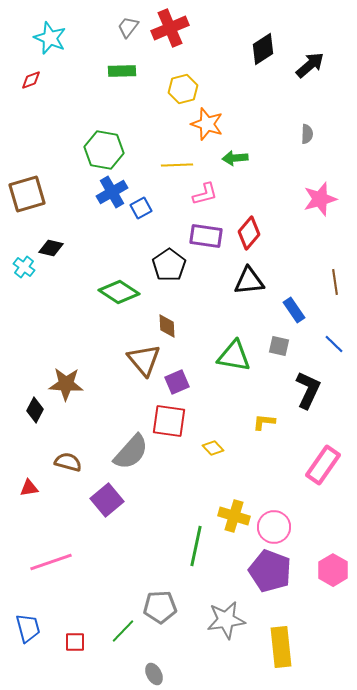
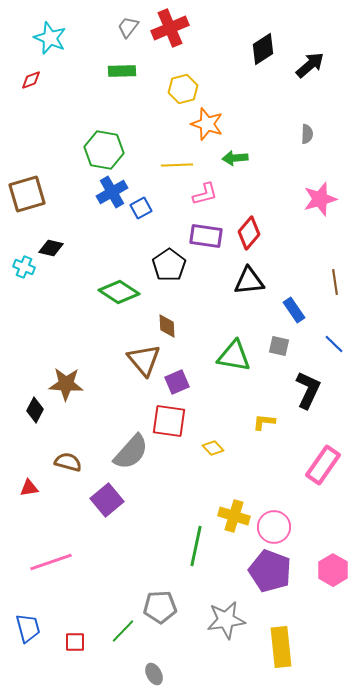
cyan cross at (24, 267): rotated 15 degrees counterclockwise
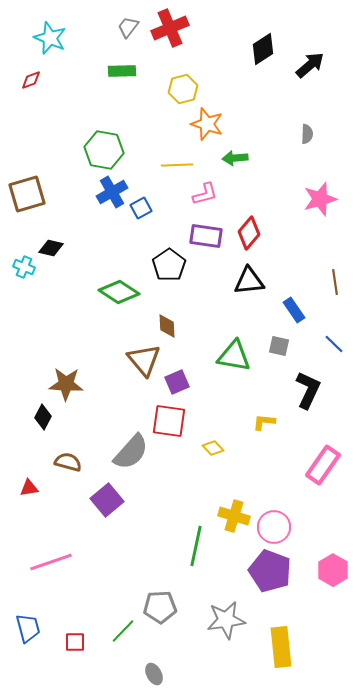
black diamond at (35, 410): moved 8 px right, 7 px down
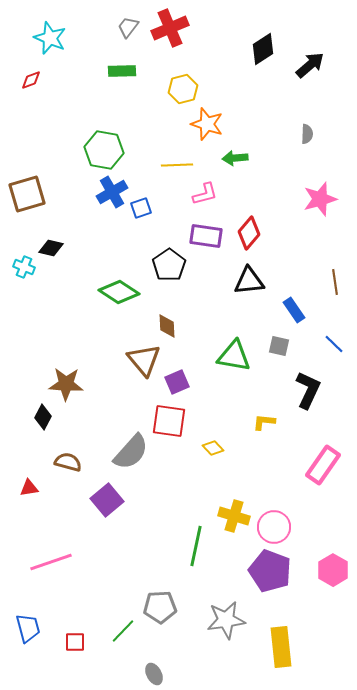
blue square at (141, 208): rotated 10 degrees clockwise
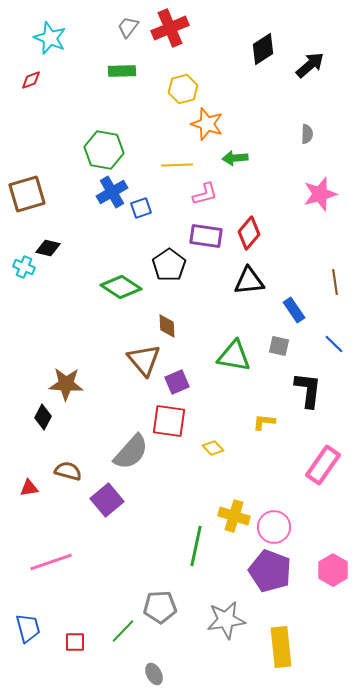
pink star at (320, 199): moved 5 px up
black diamond at (51, 248): moved 3 px left
green diamond at (119, 292): moved 2 px right, 5 px up
black L-shape at (308, 390): rotated 18 degrees counterclockwise
brown semicircle at (68, 462): moved 9 px down
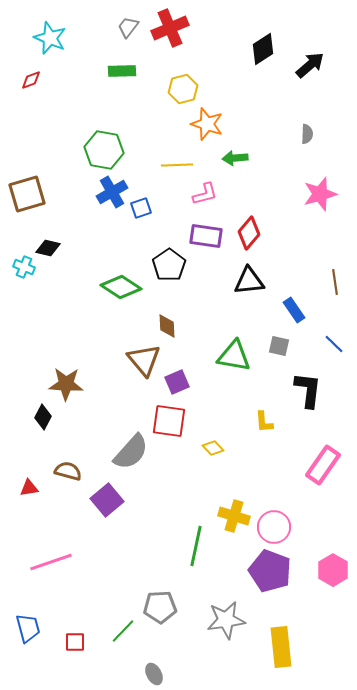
yellow L-shape at (264, 422): rotated 100 degrees counterclockwise
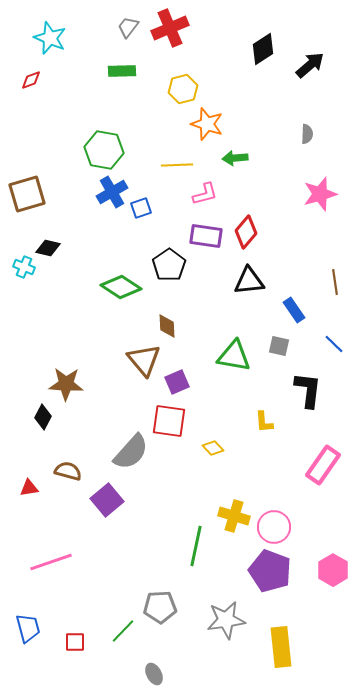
red diamond at (249, 233): moved 3 px left, 1 px up
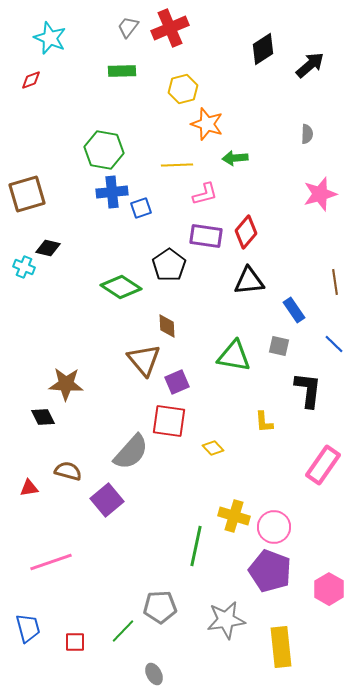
blue cross at (112, 192): rotated 24 degrees clockwise
black diamond at (43, 417): rotated 55 degrees counterclockwise
pink hexagon at (333, 570): moved 4 px left, 19 px down
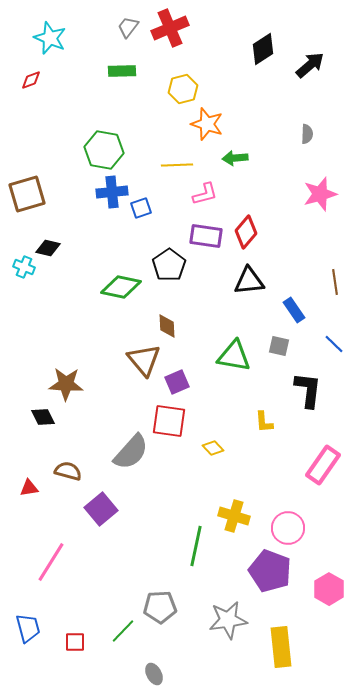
green diamond at (121, 287): rotated 21 degrees counterclockwise
purple square at (107, 500): moved 6 px left, 9 px down
pink circle at (274, 527): moved 14 px right, 1 px down
pink line at (51, 562): rotated 39 degrees counterclockwise
gray star at (226, 620): moved 2 px right
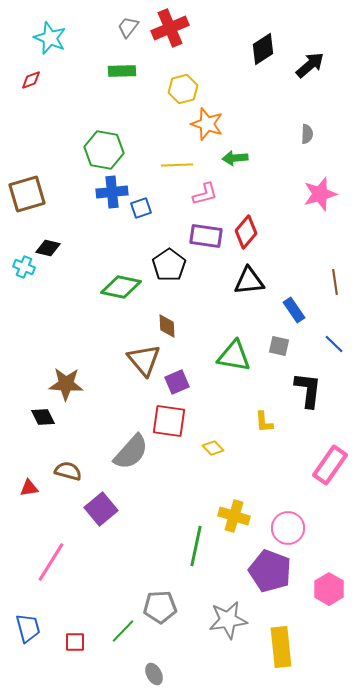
pink rectangle at (323, 465): moved 7 px right
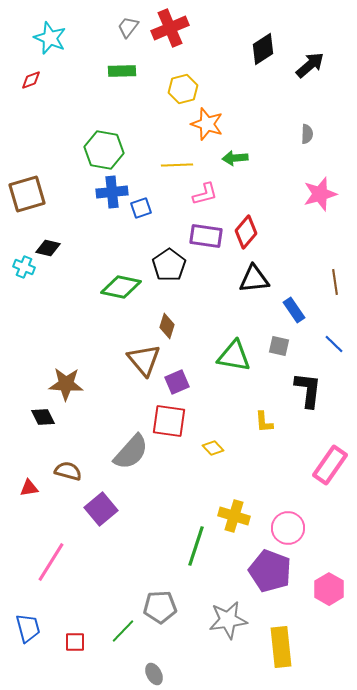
black triangle at (249, 281): moved 5 px right, 2 px up
brown diamond at (167, 326): rotated 20 degrees clockwise
green line at (196, 546): rotated 6 degrees clockwise
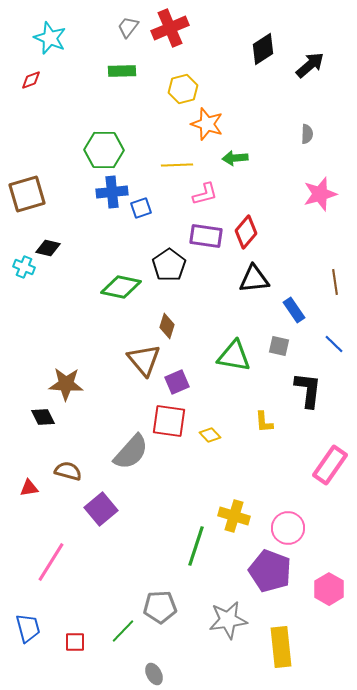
green hexagon at (104, 150): rotated 9 degrees counterclockwise
yellow diamond at (213, 448): moved 3 px left, 13 px up
